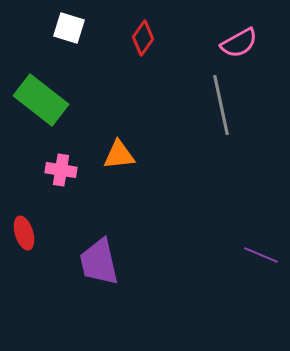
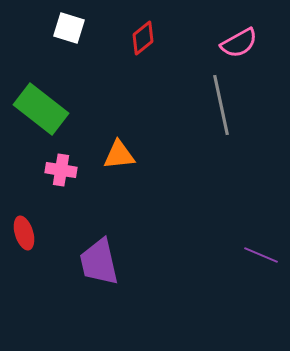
red diamond: rotated 16 degrees clockwise
green rectangle: moved 9 px down
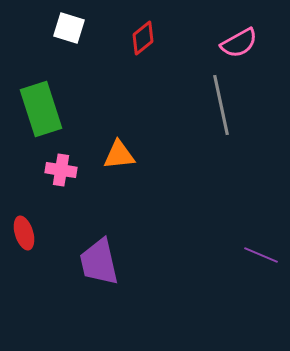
green rectangle: rotated 34 degrees clockwise
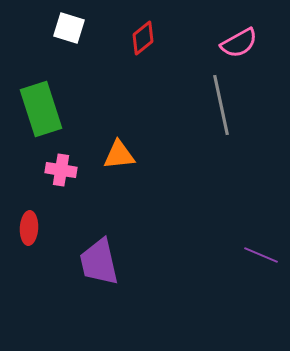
red ellipse: moved 5 px right, 5 px up; rotated 20 degrees clockwise
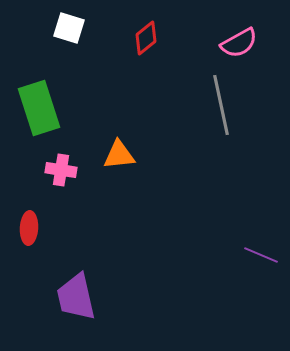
red diamond: moved 3 px right
green rectangle: moved 2 px left, 1 px up
purple trapezoid: moved 23 px left, 35 px down
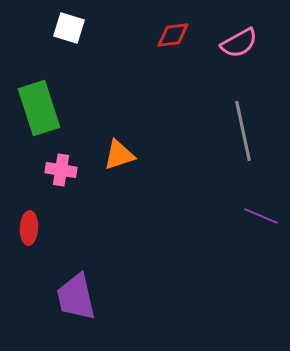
red diamond: moved 27 px right, 3 px up; rotated 32 degrees clockwise
gray line: moved 22 px right, 26 px down
orange triangle: rotated 12 degrees counterclockwise
purple line: moved 39 px up
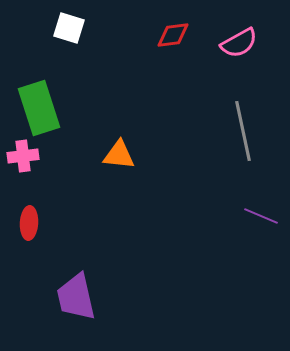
orange triangle: rotated 24 degrees clockwise
pink cross: moved 38 px left, 14 px up; rotated 16 degrees counterclockwise
red ellipse: moved 5 px up
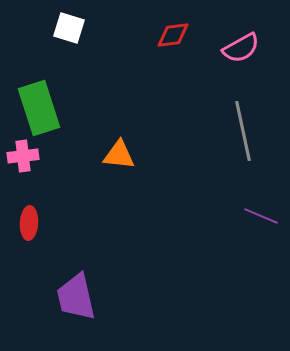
pink semicircle: moved 2 px right, 5 px down
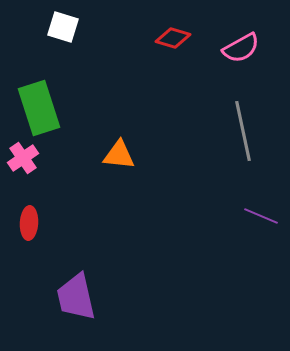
white square: moved 6 px left, 1 px up
red diamond: moved 3 px down; rotated 24 degrees clockwise
pink cross: moved 2 px down; rotated 28 degrees counterclockwise
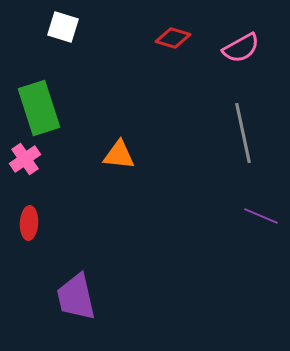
gray line: moved 2 px down
pink cross: moved 2 px right, 1 px down
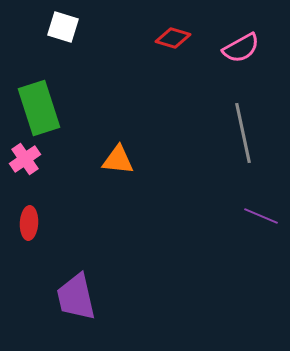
orange triangle: moved 1 px left, 5 px down
